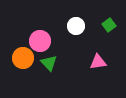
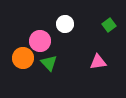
white circle: moved 11 px left, 2 px up
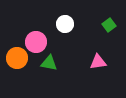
pink circle: moved 4 px left, 1 px down
orange circle: moved 6 px left
green triangle: rotated 36 degrees counterclockwise
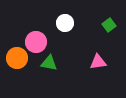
white circle: moved 1 px up
